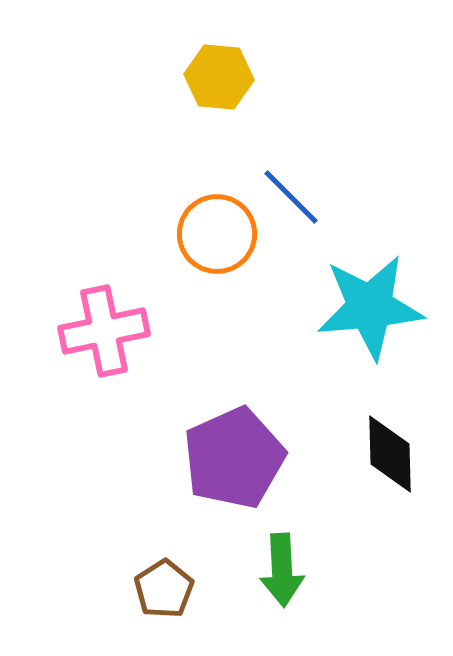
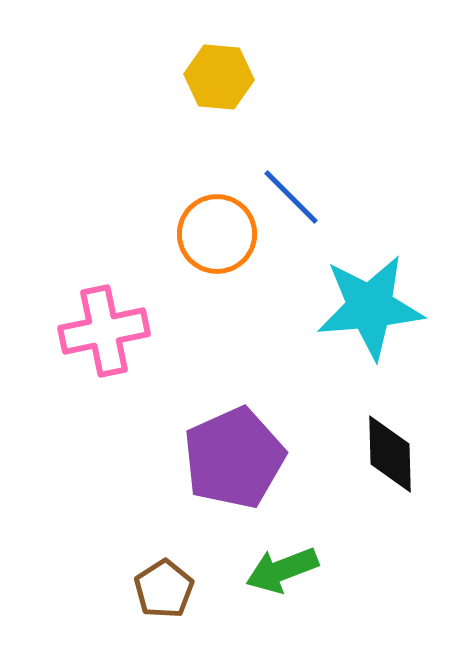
green arrow: rotated 72 degrees clockwise
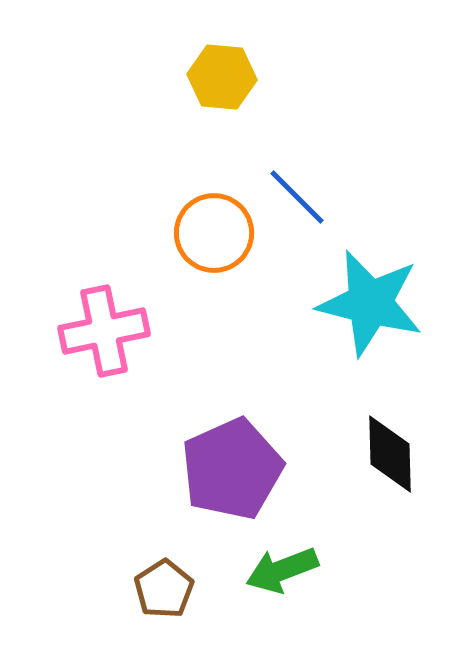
yellow hexagon: moved 3 px right
blue line: moved 6 px right
orange circle: moved 3 px left, 1 px up
cyan star: moved 4 px up; rotated 19 degrees clockwise
purple pentagon: moved 2 px left, 11 px down
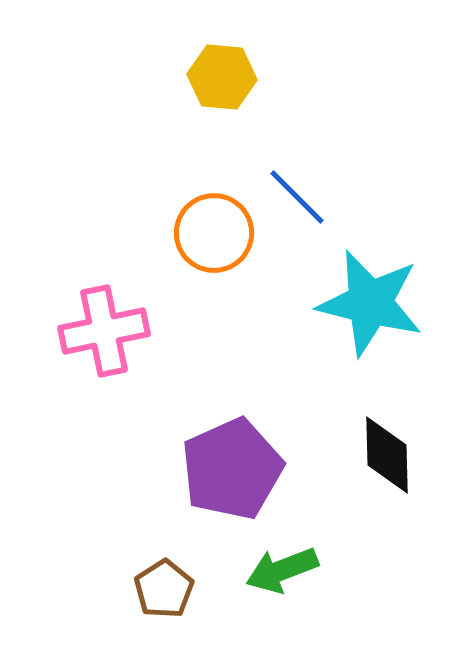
black diamond: moved 3 px left, 1 px down
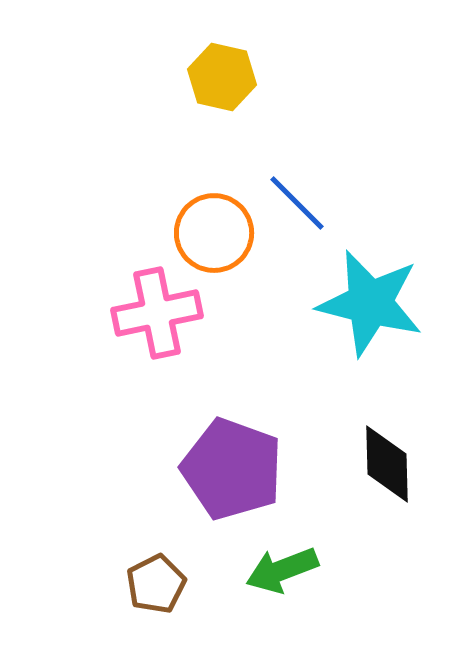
yellow hexagon: rotated 8 degrees clockwise
blue line: moved 6 px down
pink cross: moved 53 px right, 18 px up
black diamond: moved 9 px down
purple pentagon: rotated 28 degrees counterclockwise
brown pentagon: moved 8 px left, 5 px up; rotated 6 degrees clockwise
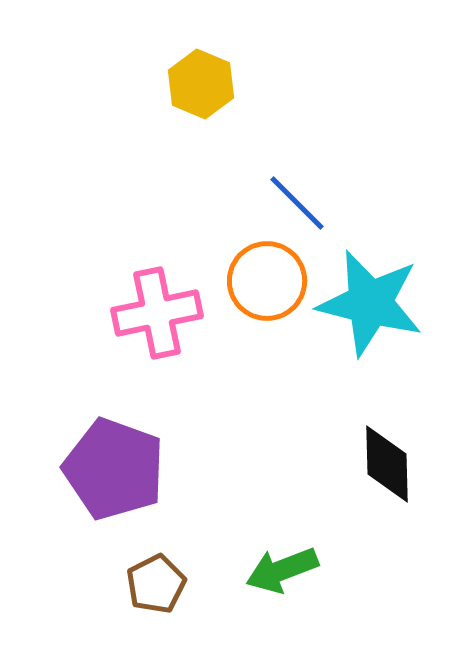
yellow hexagon: moved 21 px left, 7 px down; rotated 10 degrees clockwise
orange circle: moved 53 px right, 48 px down
purple pentagon: moved 118 px left
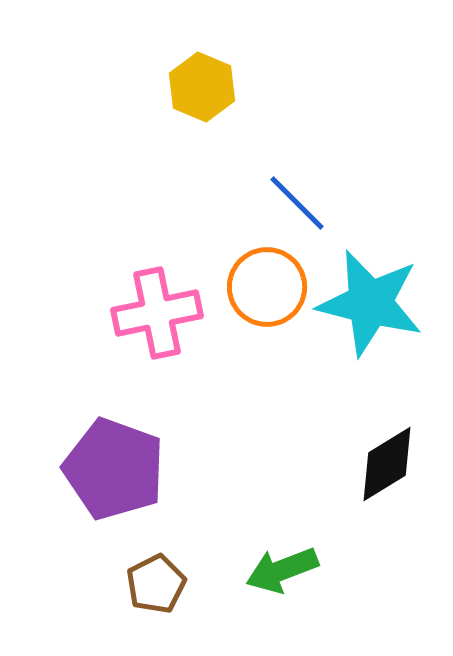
yellow hexagon: moved 1 px right, 3 px down
orange circle: moved 6 px down
black diamond: rotated 60 degrees clockwise
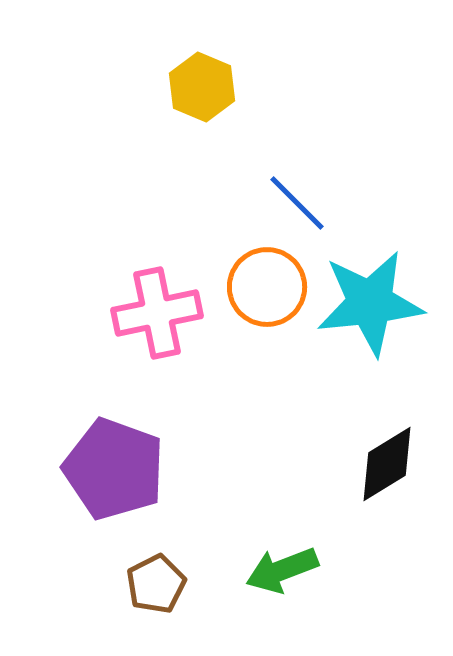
cyan star: rotated 20 degrees counterclockwise
